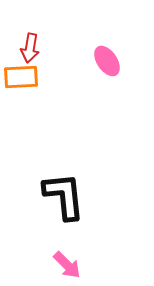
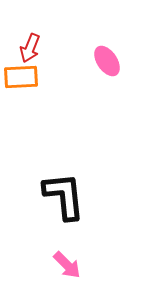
red arrow: rotated 12 degrees clockwise
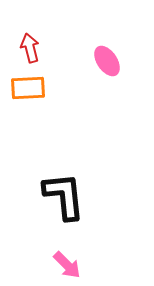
red arrow: rotated 144 degrees clockwise
orange rectangle: moved 7 px right, 11 px down
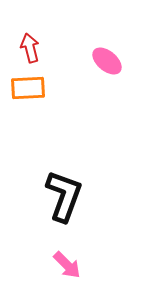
pink ellipse: rotated 16 degrees counterclockwise
black L-shape: rotated 26 degrees clockwise
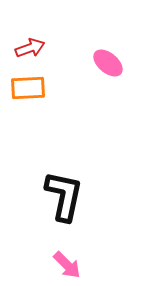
red arrow: rotated 84 degrees clockwise
pink ellipse: moved 1 px right, 2 px down
black L-shape: rotated 8 degrees counterclockwise
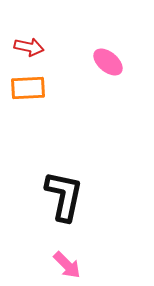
red arrow: moved 1 px left, 1 px up; rotated 32 degrees clockwise
pink ellipse: moved 1 px up
